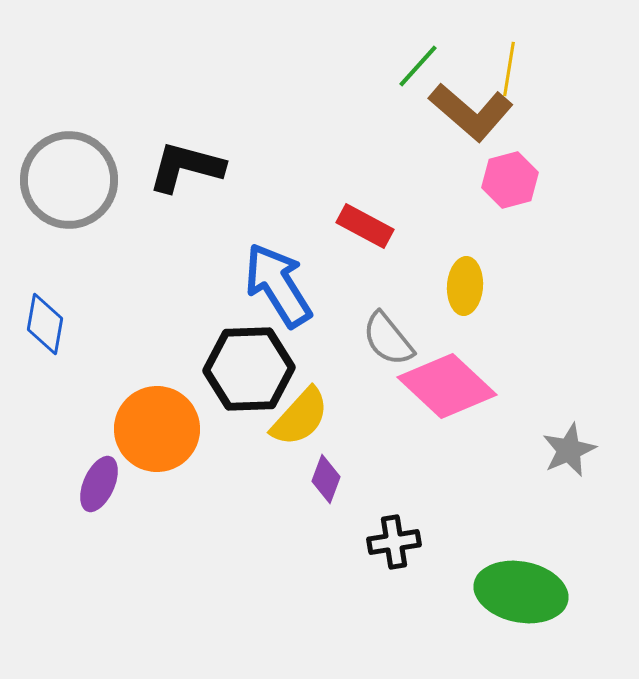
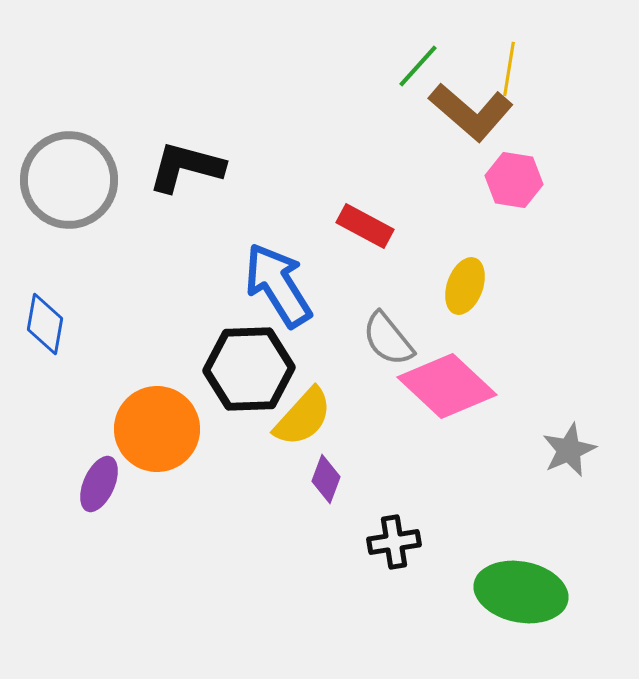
pink hexagon: moved 4 px right; rotated 24 degrees clockwise
yellow ellipse: rotated 16 degrees clockwise
yellow semicircle: moved 3 px right
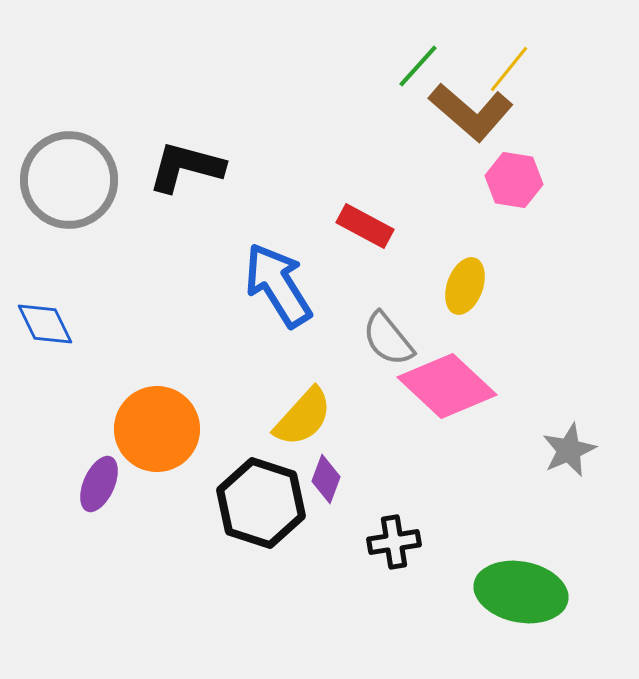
yellow line: rotated 30 degrees clockwise
blue diamond: rotated 36 degrees counterclockwise
black hexagon: moved 12 px right, 134 px down; rotated 20 degrees clockwise
